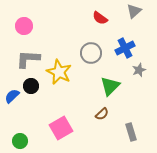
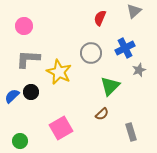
red semicircle: rotated 77 degrees clockwise
black circle: moved 6 px down
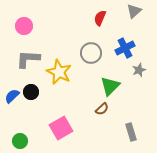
brown semicircle: moved 5 px up
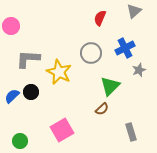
pink circle: moved 13 px left
pink square: moved 1 px right, 2 px down
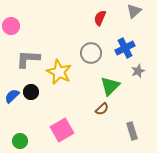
gray star: moved 1 px left, 1 px down
gray rectangle: moved 1 px right, 1 px up
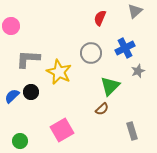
gray triangle: moved 1 px right
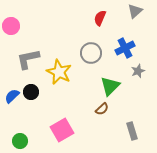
gray L-shape: rotated 15 degrees counterclockwise
